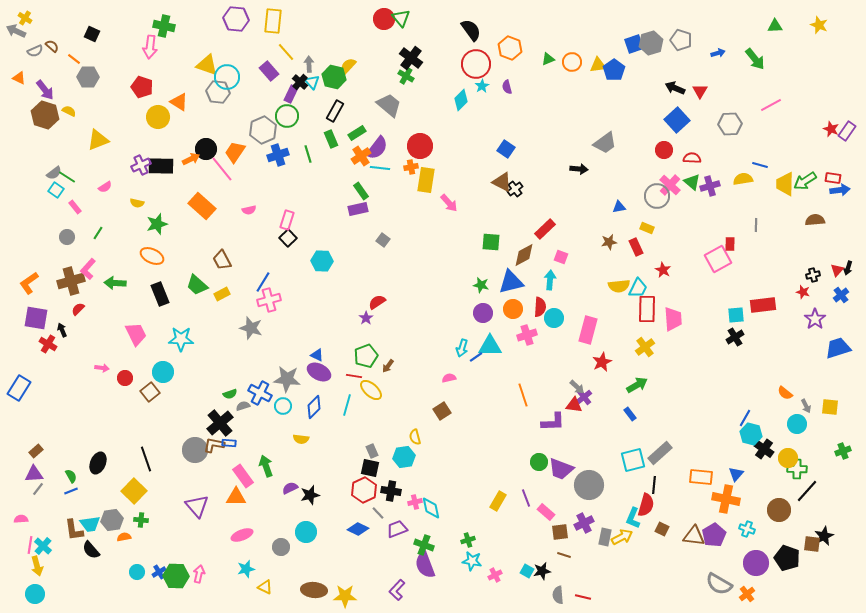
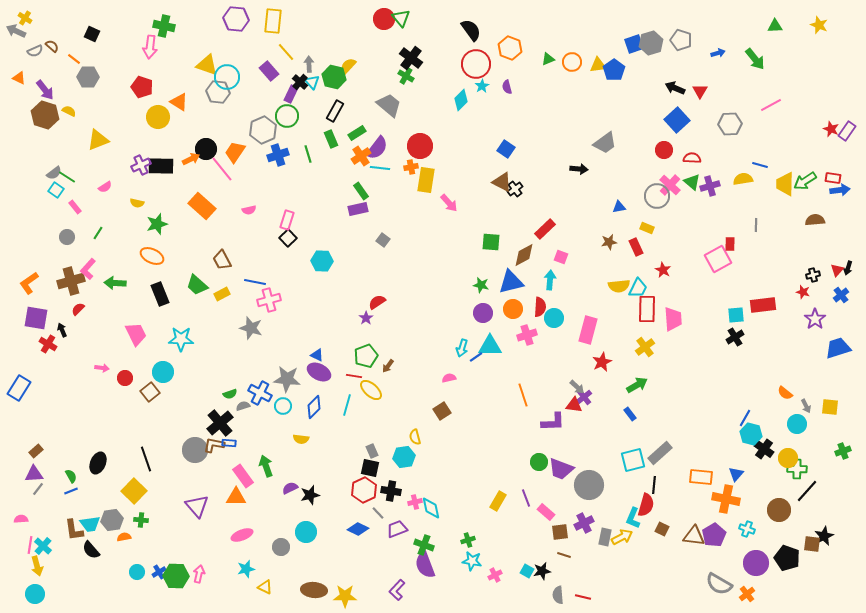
blue line at (263, 282): moved 8 px left; rotated 70 degrees clockwise
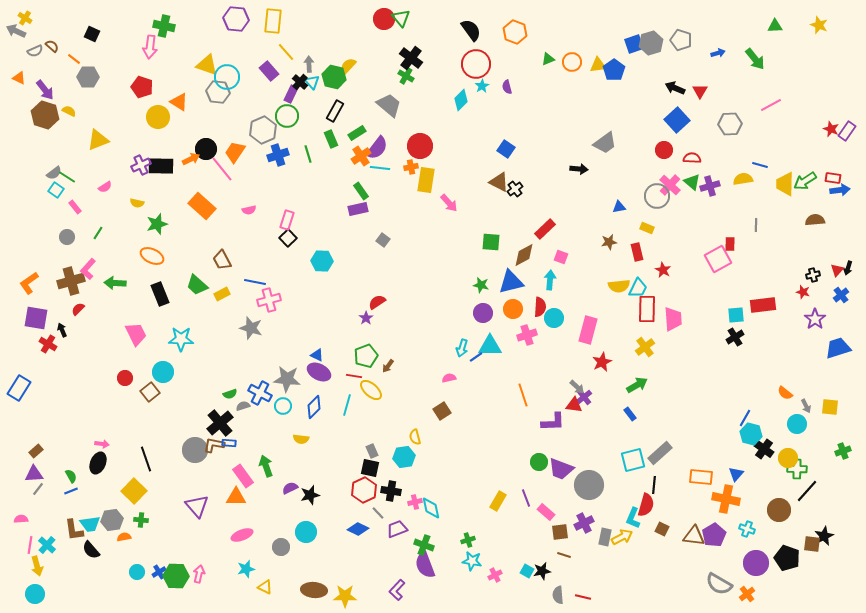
orange hexagon at (510, 48): moved 5 px right, 16 px up
brown triangle at (502, 182): moved 3 px left
red rectangle at (636, 247): moved 1 px right, 5 px down; rotated 12 degrees clockwise
pink arrow at (102, 368): moved 76 px down
cyan cross at (43, 546): moved 4 px right, 1 px up
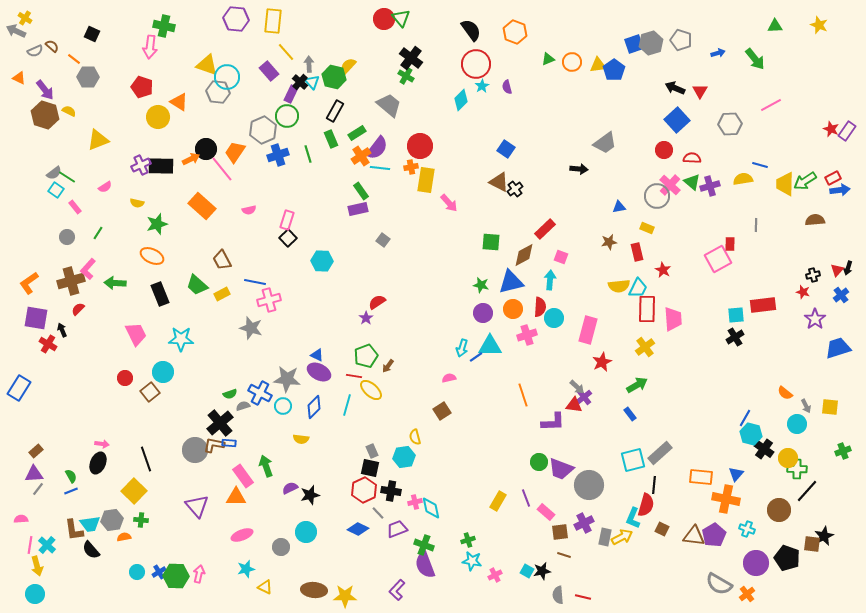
red rectangle at (833, 178): rotated 35 degrees counterclockwise
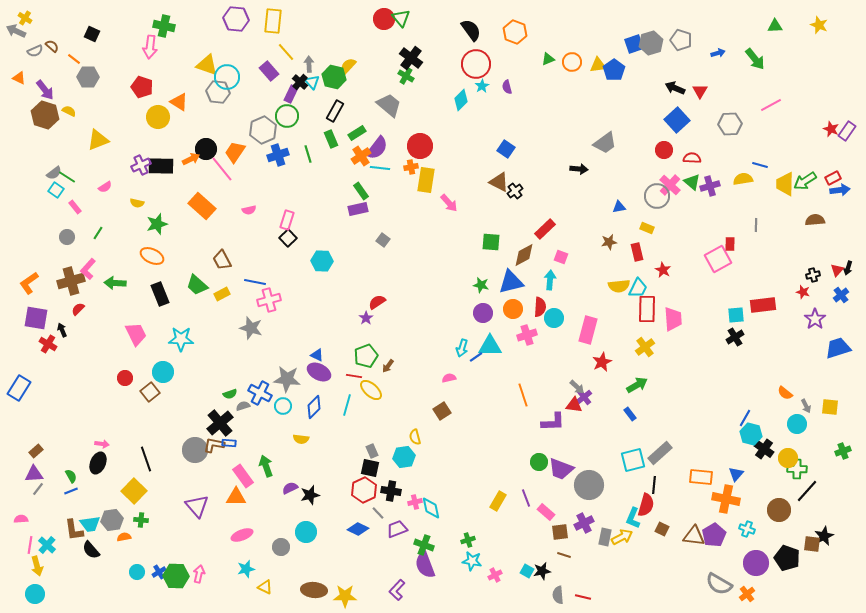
black cross at (515, 189): moved 2 px down
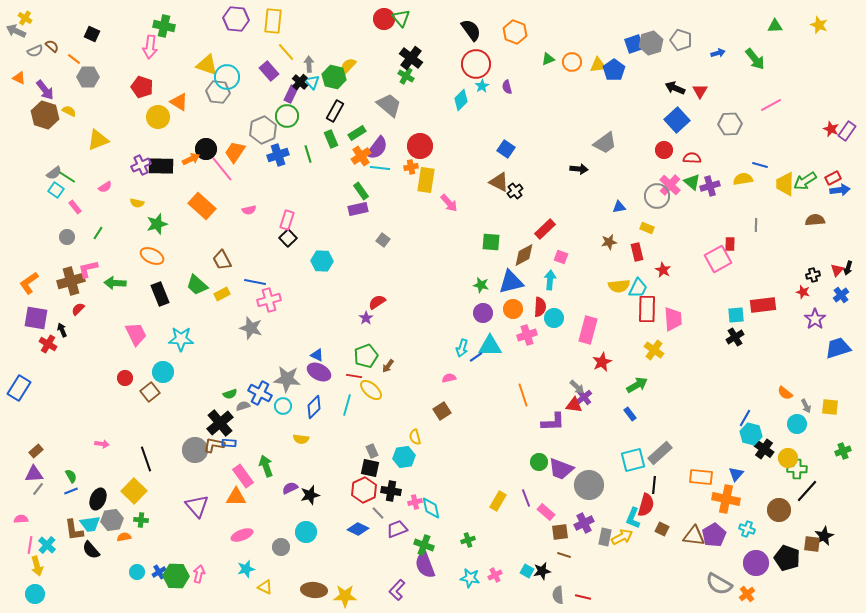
pink L-shape at (88, 269): rotated 35 degrees clockwise
yellow cross at (645, 347): moved 9 px right, 3 px down; rotated 18 degrees counterclockwise
black ellipse at (98, 463): moved 36 px down
cyan star at (472, 561): moved 2 px left, 17 px down
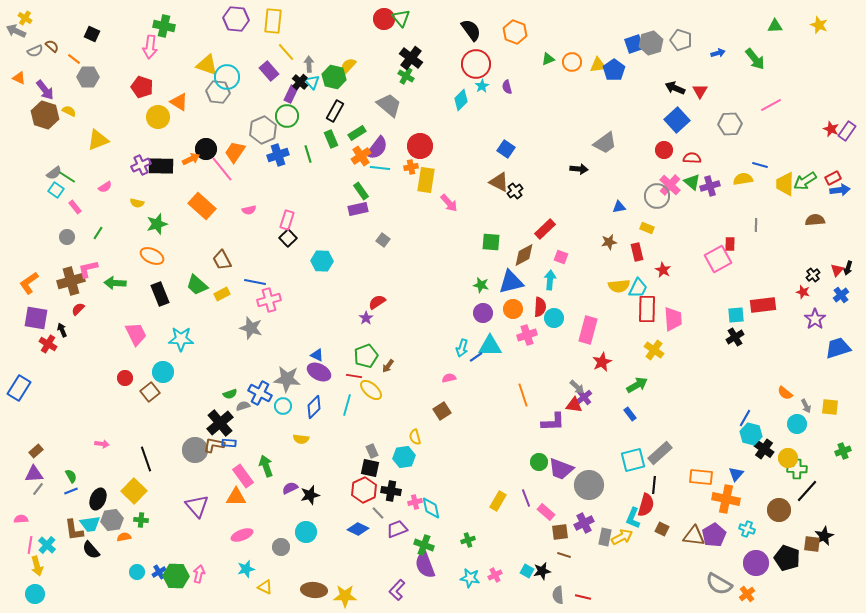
black cross at (813, 275): rotated 24 degrees counterclockwise
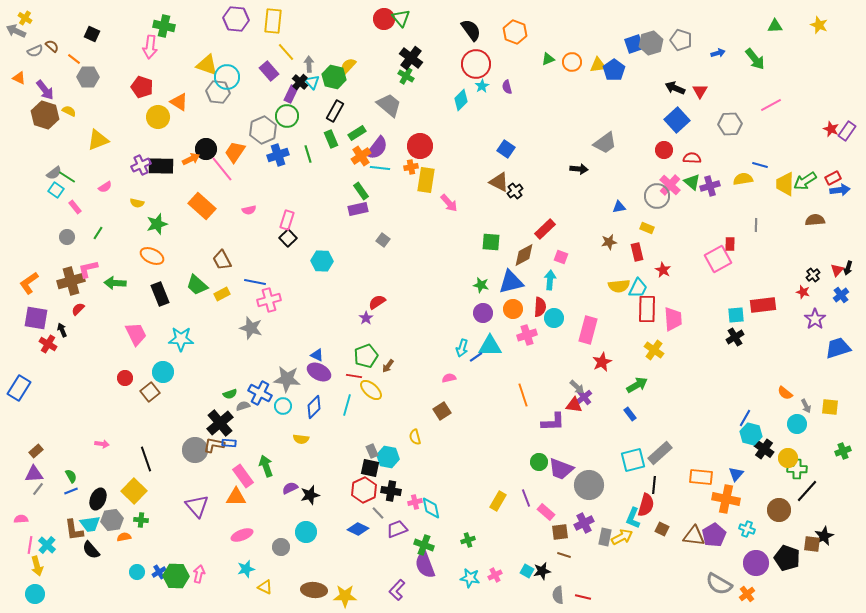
cyan hexagon at (404, 457): moved 16 px left; rotated 20 degrees clockwise
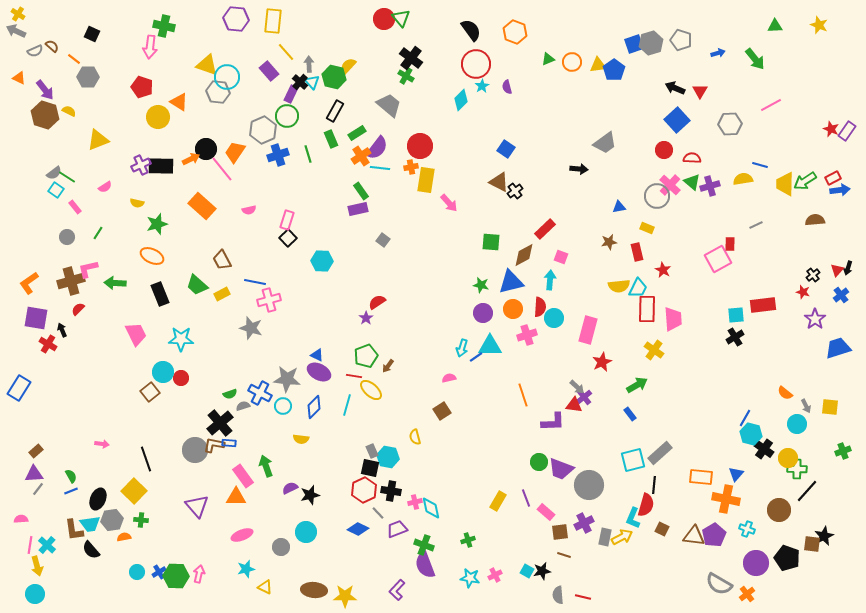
yellow cross at (25, 18): moved 7 px left, 4 px up
gray line at (756, 225): rotated 64 degrees clockwise
red circle at (125, 378): moved 56 px right
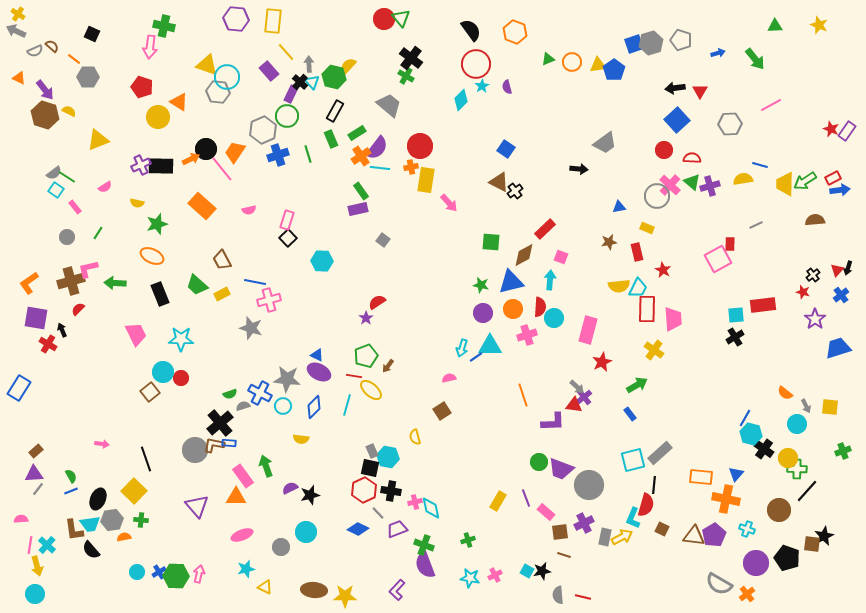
black arrow at (675, 88): rotated 30 degrees counterclockwise
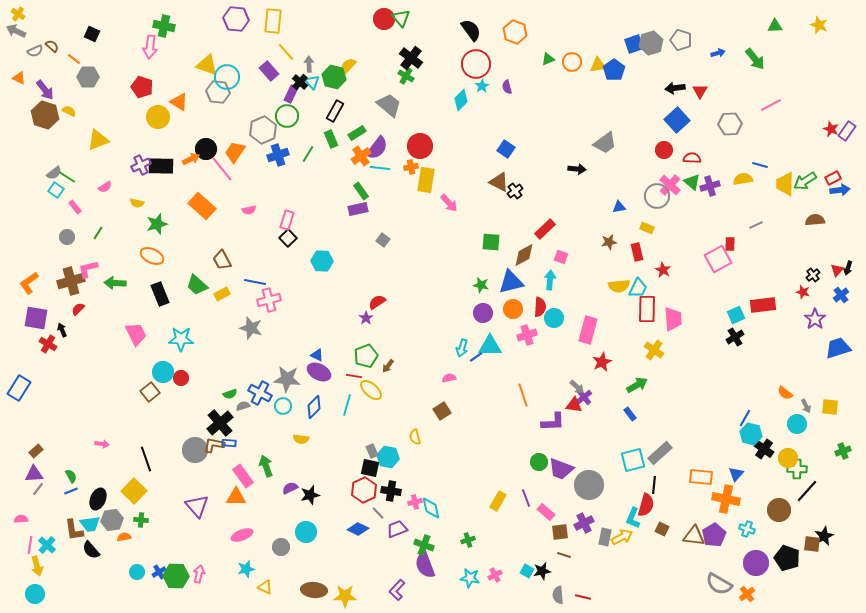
green line at (308, 154): rotated 48 degrees clockwise
black arrow at (579, 169): moved 2 px left
cyan square at (736, 315): rotated 18 degrees counterclockwise
